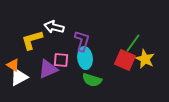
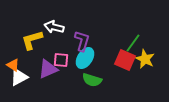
cyan ellipse: rotated 40 degrees clockwise
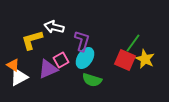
pink square: rotated 35 degrees counterclockwise
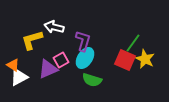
purple L-shape: moved 1 px right
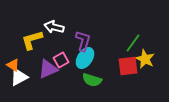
red square: moved 3 px right, 6 px down; rotated 30 degrees counterclockwise
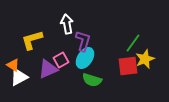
white arrow: moved 13 px right, 3 px up; rotated 66 degrees clockwise
yellow star: rotated 24 degrees clockwise
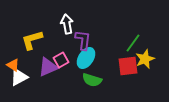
purple L-shape: moved 1 px up; rotated 10 degrees counterclockwise
cyan ellipse: moved 1 px right
purple triangle: moved 2 px up
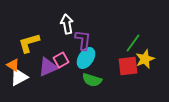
yellow L-shape: moved 3 px left, 3 px down
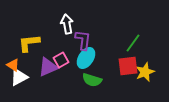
yellow L-shape: rotated 10 degrees clockwise
yellow star: moved 13 px down
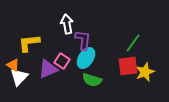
pink square: moved 1 px right, 1 px down; rotated 28 degrees counterclockwise
purple triangle: moved 2 px down
white triangle: rotated 18 degrees counterclockwise
